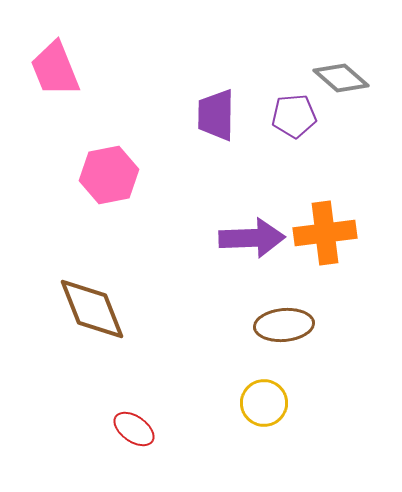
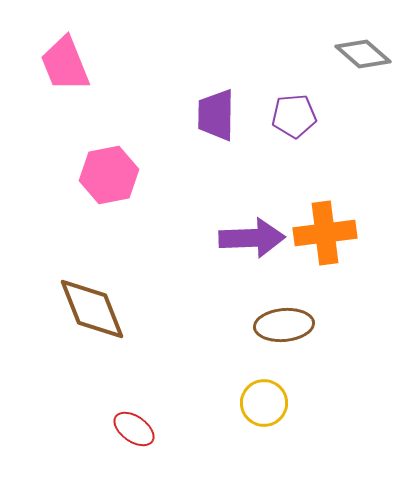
pink trapezoid: moved 10 px right, 5 px up
gray diamond: moved 22 px right, 24 px up
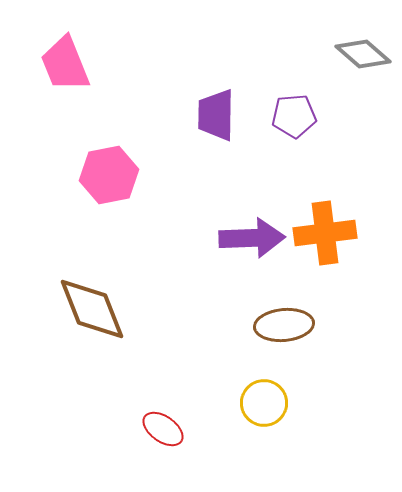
red ellipse: moved 29 px right
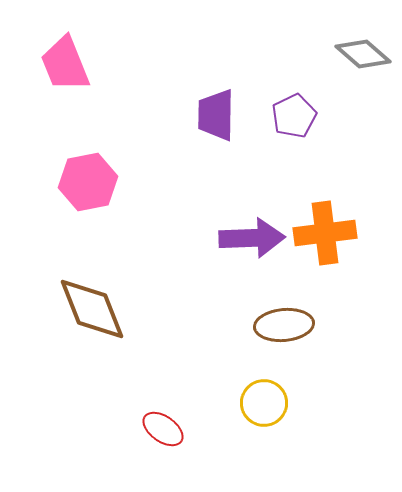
purple pentagon: rotated 21 degrees counterclockwise
pink hexagon: moved 21 px left, 7 px down
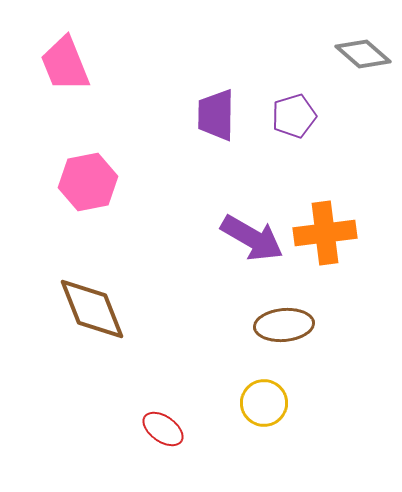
purple pentagon: rotated 9 degrees clockwise
purple arrow: rotated 32 degrees clockwise
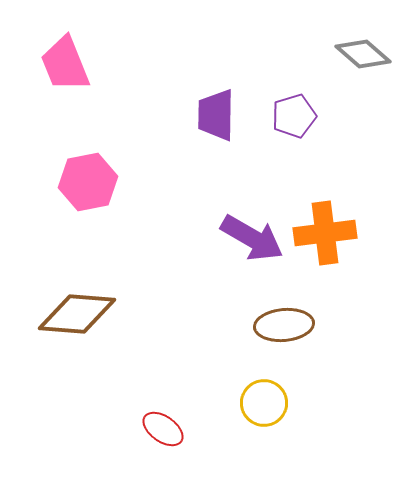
brown diamond: moved 15 px left, 5 px down; rotated 64 degrees counterclockwise
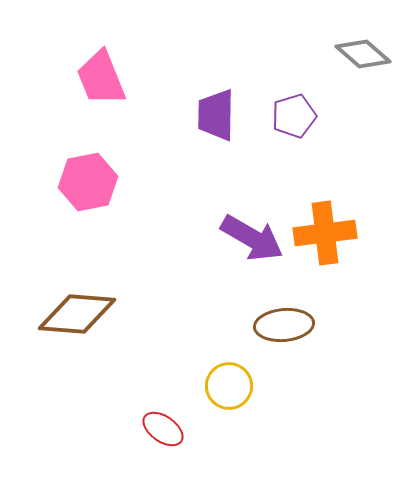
pink trapezoid: moved 36 px right, 14 px down
yellow circle: moved 35 px left, 17 px up
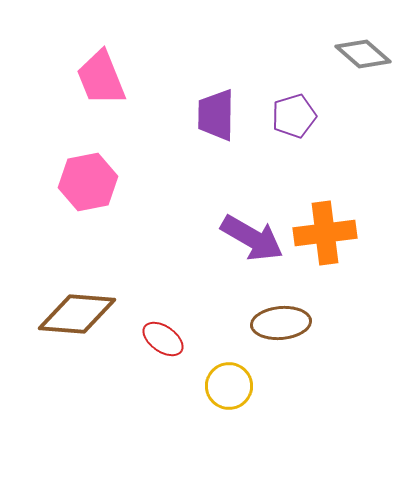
brown ellipse: moved 3 px left, 2 px up
red ellipse: moved 90 px up
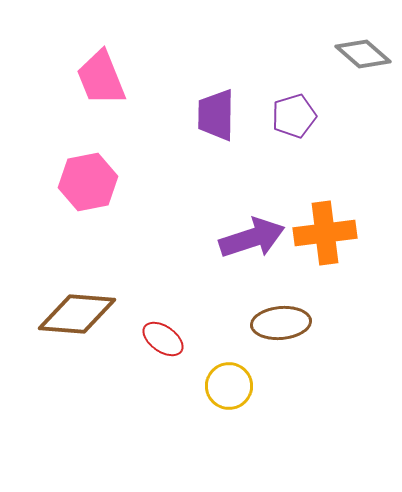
purple arrow: rotated 48 degrees counterclockwise
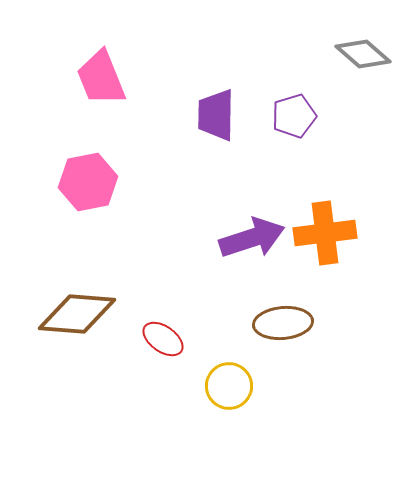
brown ellipse: moved 2 px right
